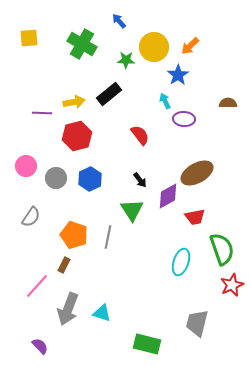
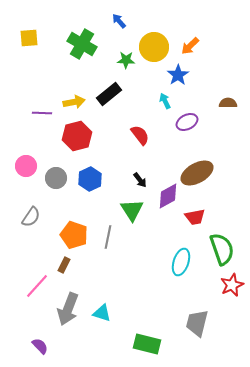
purple ellipse: moved 3 px right, 3 px down; rotated 30 degrees counterclockwise
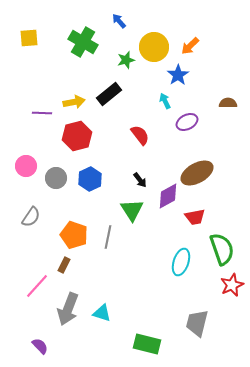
green cross: moved 1 px right, 2 px up
green star: rotated 18 degrees counterclockwise
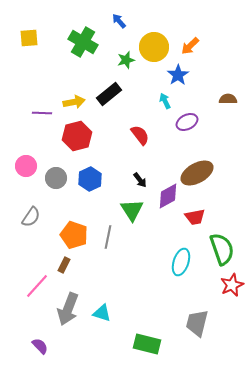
brown semicircle: moved 4 px up
